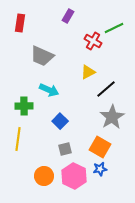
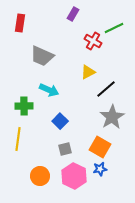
purple rectangle: moved 5 px right, 2 px up
orange circle: moved 4 px left
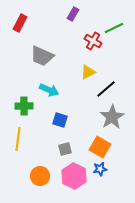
red rectangle: rotated 18 degrees clockwise
blue square: moved 1 px up; rotated 28 degrees counterclockwise
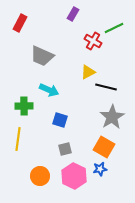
black line: moved 2 px up; rotated 55 degrees clockwise
orange square: moved 4 px right
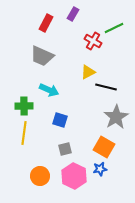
red rectangle: moved 26 px right
gray star: moved 4 px right
yellow line: moved 6 px right, 6 px up
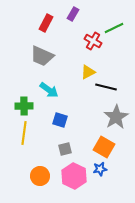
cyan arrow: rotated 12 degrees clockwise
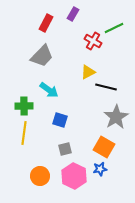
gray trapezoid: rotated 70 degrees counterclockwise
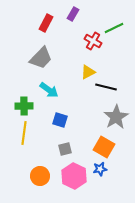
gray trapezoid: moved 1 px left, 2 px down
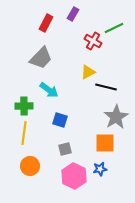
orange square: moved 1 px right, 4 px up; rotated 30 degrees counterclockwise
orange circle: moved 10 px left, 10 px up
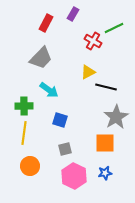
blue star: moved 5 px right, 4 px down
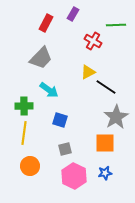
green line: moved 2 px right, 3 px up; rotated 24 degrees clockwise
black line: rotated 20 degrees clockwise
